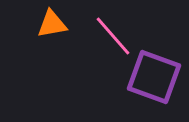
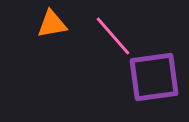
purple square: rotated 28 degrees counterclockwise
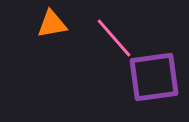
pink line: moved 1 px right, 2 px down
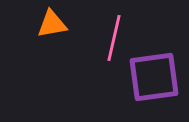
pink line: rotated 54 degrees clockwise
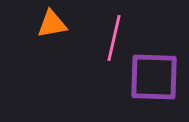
purple square: rotated 10 degrees clockwise
